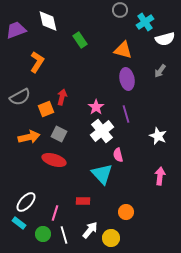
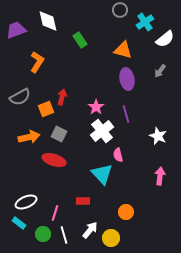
white semicircle: rotated 24 degrees counterclockwise
white ellipse: rotated 25 degrees clockwise
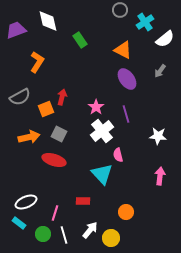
orange triangle: rotated 12 degrees clockwise
purple ellipse: rotated 25 degrees counterclockwise
white star: rotated 18 degrees counterclockwise
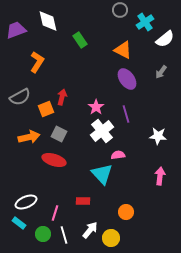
gray arrow: moved 1 px right, 1 px down
pink semicircle: rotated 96 degrees clockwise
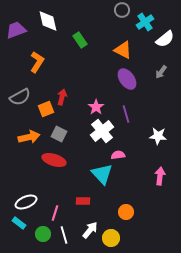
gray circle: moved 2 px right
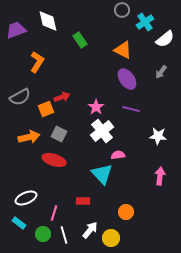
red arrow: rotated 56 degrees clockwise
purple line: moved 5 px right, 5 px up; rotated 60 degrees counterclockwise
white ellipse: moved 4 px up
pink line: moved 1 px left
